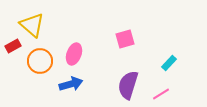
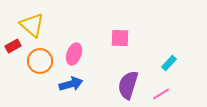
pink square: moved 5 px left, 1 px up; rotated 18 degrees clockwise
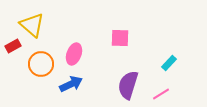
orange circle: moved 1 px right, 3 px down
blue arrow: rotated 10 degrees counterclockwise
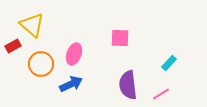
purple semicircle: rotated 24 degrees counterclockwise
